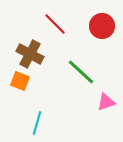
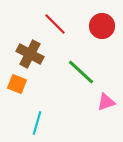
orange square: moved 3 px left, 3 px down
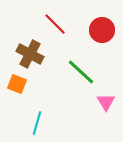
red circle: moved 4 px down
pink triangle: rotated 42 degrees counterclockwise
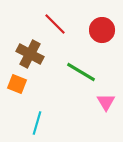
green line: rotated 12 degrees counterclockwise
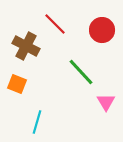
brown cross: moved 4 px left, 8 px up
green line: rotated 16 degrees clockwise
cyan line: moved 1 px up
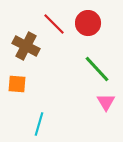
red line: moved 1 px left
red circle: moved 14 px left, 7 px up
green line: moved 16 px right, 3 px up
orange square: rotated 18 degrees counterclockwise
cyan line: moved 2 px right, 2 px down
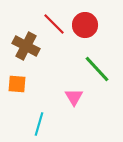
red circle: moved 3 px left, 2 px down
pink triangle: moved 32 px left, 5 px up
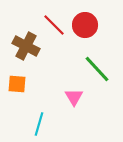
red line: moved 1 px down
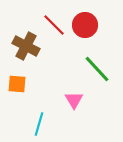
pink triangle: moved 3 px down
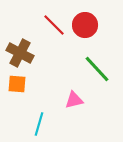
brown cross: moved 6 px left, 7 px down
pink triangle: rotated 48 degrees clockwise
